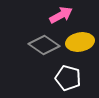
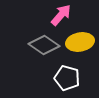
pink arrow: rotated 20 degrees counterclockwise
white pentagon: moved 1 px left
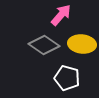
yellow ellipse: moved 2 px right, 2 px down; rotated 16 degrees clockwise
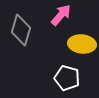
gray diamond: moved 23 px left, 15 px up; rotated 72 degrees clockwise
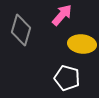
pink arrow: moved 1 px right
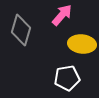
white pentagon: rotated 25 degrees counterclockwise
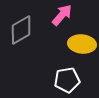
gray diamond: rotated 44 degrees clockwise
white pentagon: moved 2 px down
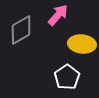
pink arrow: moved 4 px left
white pentagon: moved 3 px up; rotated 25 degrees counterclockwise
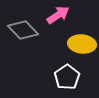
pink arrow: rotated 15 degrees clockwise
gray diamond: moved 2 px right; rotated 76 degrees clockwise
